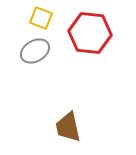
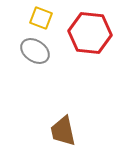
gray ellipse: rotated 64 degrees clockwise
brown trapezoid: moved 5 px left, 4 px down
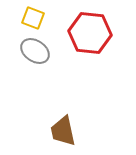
yellow square: moved 8 px left
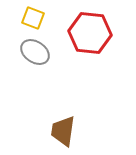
gray ellipse: moved 1 px down
brown trapezoid: rotated 20 degrees clockwise
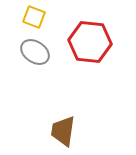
yellow square: moved 1 px right, 1 px up
red hexagon: moved 9 px down
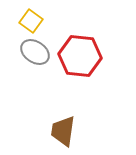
yellow square: moved 3 px left, 4 px down; rotated 15 degrees clockwise
red hexagon: moved 10 px left, 14 px down
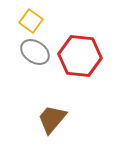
brown trapezoid: moved 11 px left, 12 px up; rotated 32 degrees clockwise
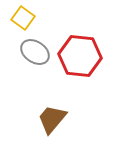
yellow square: moved 8 px left, 3 px up
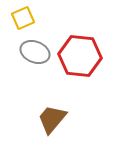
yellow square: rotated 30 degrees clockwise
gray ellipse: rotated 12 degrees counterclockwise
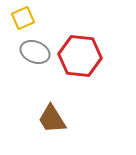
brown trapezoid: rotated 72 degrees counterclockwise
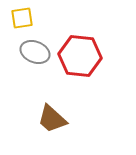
yellow square: moved 1 px left; rotated 15 degrees clockwise
brown trapezoid: rotated 16 degrees counterclockwise
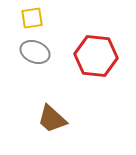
yellow square: moved 10 px right
red hexagon: moved 16 px right
